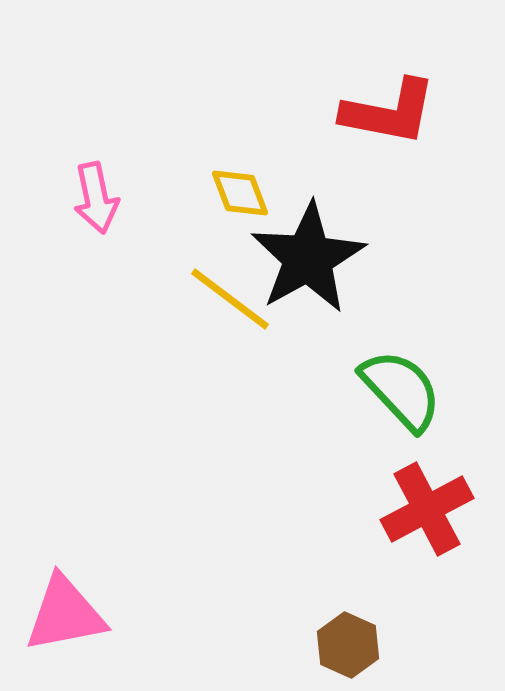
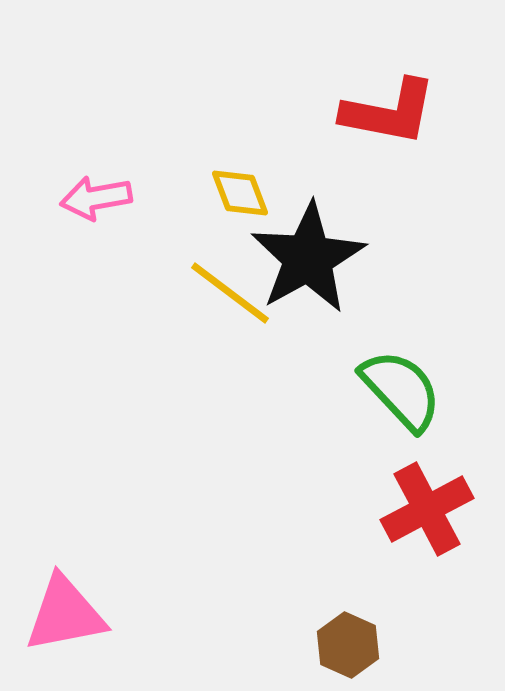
pink arrow: rotated 92 degrees clockwise
yellow line: moved 6 px up
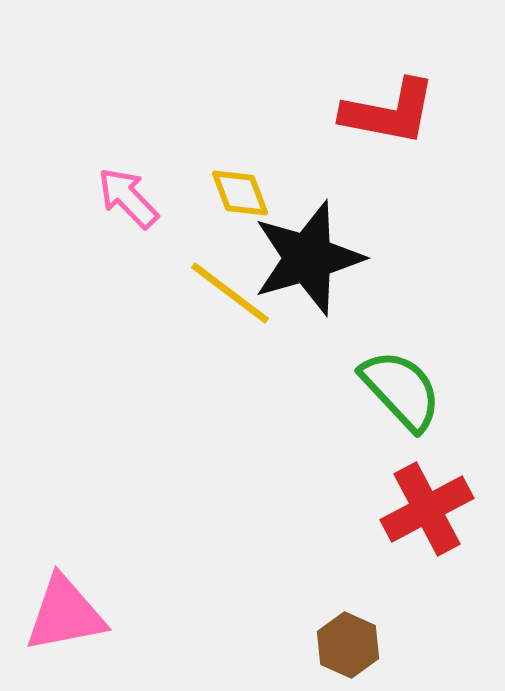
pink arrow: moved 32 px right; rotated 56 degrees clockwise
black star: rotated 13 degrees clockwise
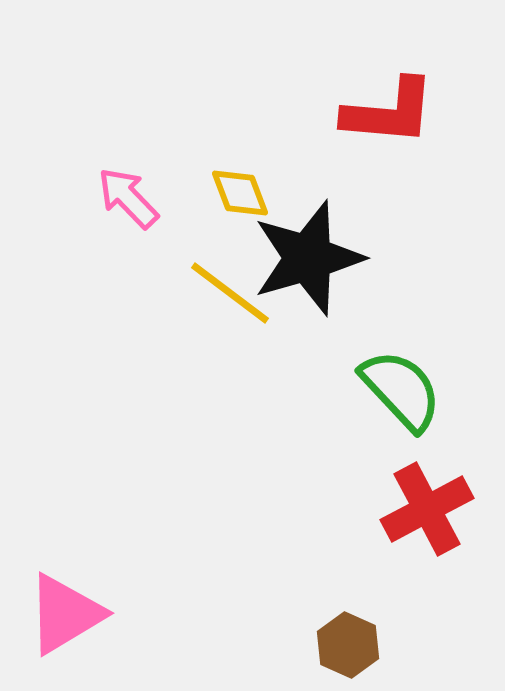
red L-shape: rotated 6 degrees counterclockwise
pink triangle: rotated 20 degrees counterclockwise
